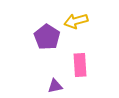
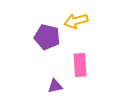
purple pentagon: rotated 20 degrees counterclockwise
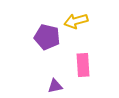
pink rectangle: moved 3 px right
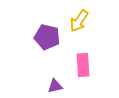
yellow arrow: moved 3 px right; rotated 40 degrees counterclockwise
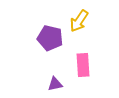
purple pentagon: moved 3 px right, 1 px down
purple triangle: moved 2 px up
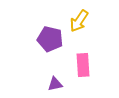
purple pentagon: moved 1 px down
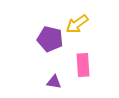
yellow arrow: moved 2 px left, 3 px down; rotated 20 degrees clockwise
purple triangle: moved 1 px left, 2 px up; rotated 21 degrees clockwise
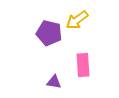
yellow arrow: moved 4 px up
purple pentagon: moved 1 px left, 6 px up
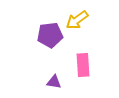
purple pentagon: moved 1 px right, 2 px down; rotated 20 degrees counterclockwise
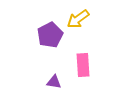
yellow arrow: moved 1 px right, 1 px up
purple pentagon: rotated 20 degrees counterclockwise
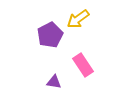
pink rectangle: rotated 30 degrees counterclockwise
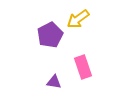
pink rectangle: moved 2 px down; rotated 15 degrees clockwise
